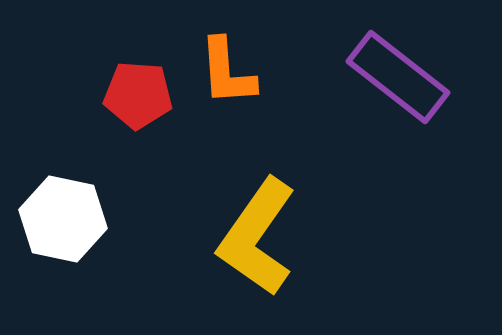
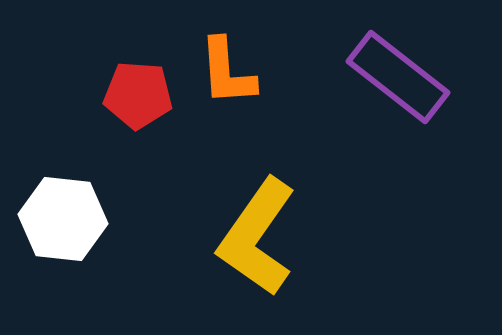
white hexagon: rotated 6 degrees counterclockwise
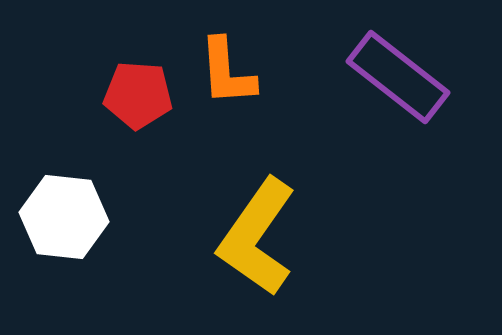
white hexagon: moved 1 px right, 2 px up
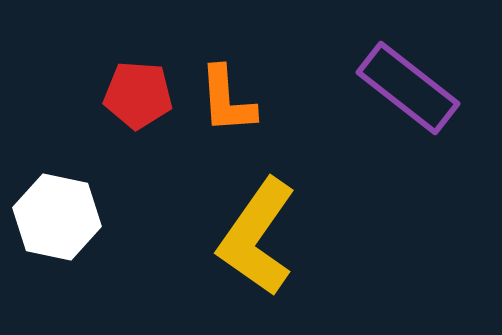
orange L-shape: moved 28 px down
purple rectangle: moved 10 px right, 11 px down
white hexagon: moved 7 px left; rotated 6 degrees clockwise
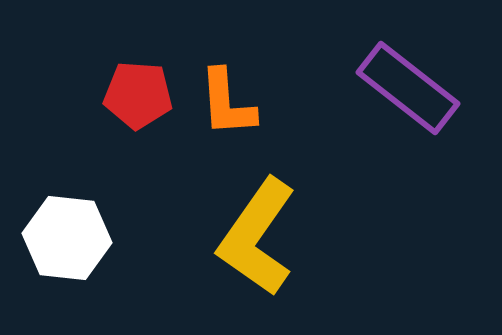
orange L-shape: moved 3 px down
white hexagon: moved 10 px right, 21 px down; rotated 6 degrees counterclockwise
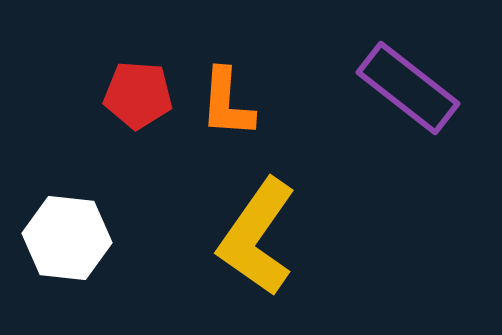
orange L-shape: rotated 8 degrees clockwise
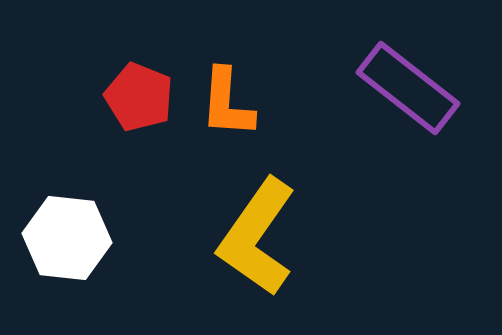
red pentagon: moved 1 px right, 2 px down; rotated 18 degrees clockwise
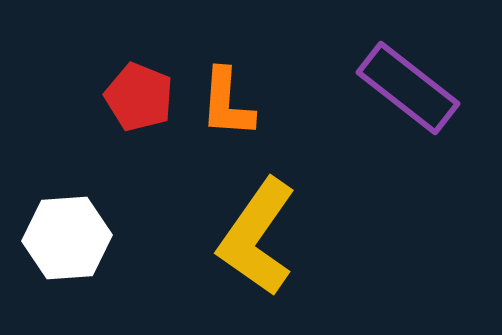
white hexagon: rotated 10 degrees counterclockwise
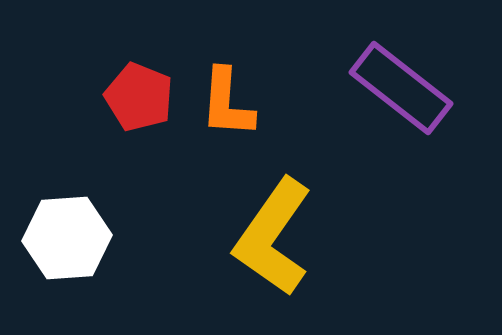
purple rectangle: moved 7 px left
yellow L-shape: moved 16 px right
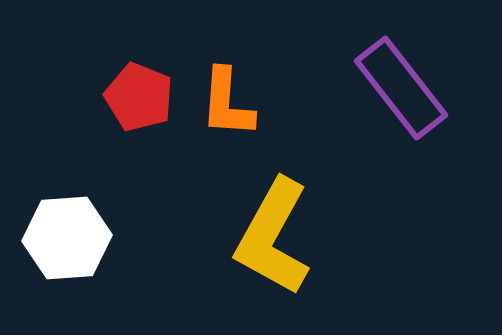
purple rectangle: rotated 14 degrees clockwise
yellow L-shape: rotated 6 degrees counterclockwise
